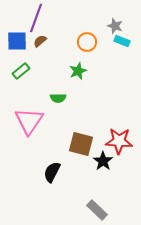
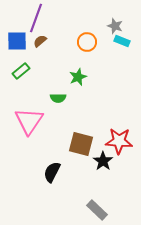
green star: moved 6 px down
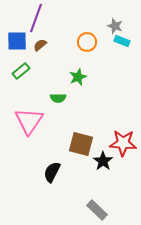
brown semicircle: moved 4 px down
red star: moved 4 px right, 2 px down
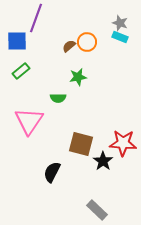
gray star: moved 5 px right, 3 px up
cyan rectangle: moved 2 px left, 4 px up
brown semicircle: moved 29 px right, 1 px down
green star: rotated 12 degrees clockwise
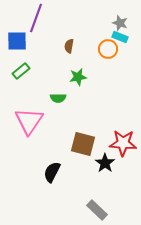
orange circle: moved 21 px right, 7 px down
brown semicircle: rotated 40 degrees counterclockwise
brown square: moved 2 px right
black star: moved 2 px right, 2 px down
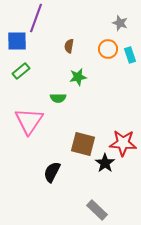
cyan rectangle: moved 10 px right, 18 px down; rotated 49 degrees clockwise
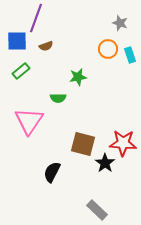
brown semicircle: moved 23 px left; rotated 120 degrees counterclockwise
